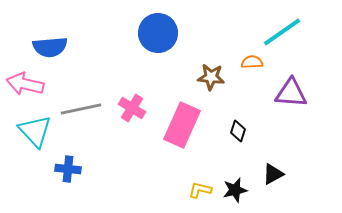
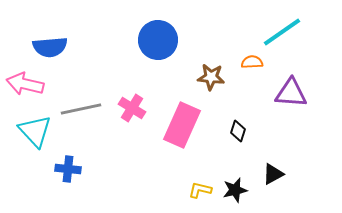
blue circle: moved 7 px down
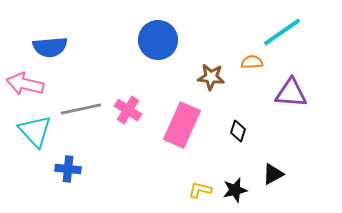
pink cross: moved 4 px left, 2 px down
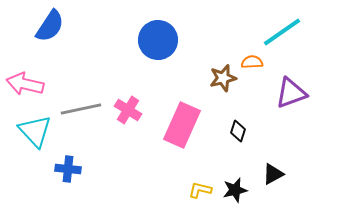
blue semicircle: moved 21 px up; rotated 52 degrees counterclockwise
brown star: moved 12 px right, 1 px down; rotated 20 degrees counterclockwise
purple triangle: rotated 24 degrees counterclockwise
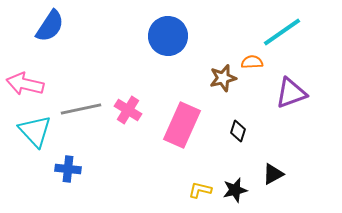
blue circle: moved 10 px right, 4 px up
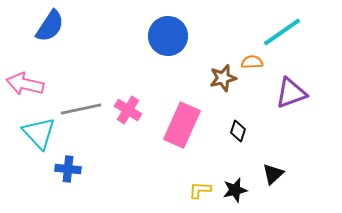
cyan triangle: moved 4 px right, 2 px down
black triangle: rotated 15 degrees counterclockwise
yellow L-shape: rotated 10 degrees counterclockwise
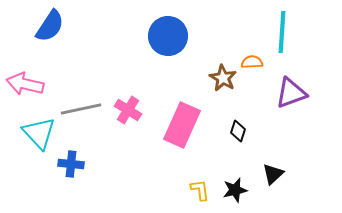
cyan line: rotated 51 degrees counterclockwise
brown star: rotated 28 degrees counterclockwise
blue cross: moved 3 px right, 5 px up
yellow L-shape: rotated 80 degrees clockwise
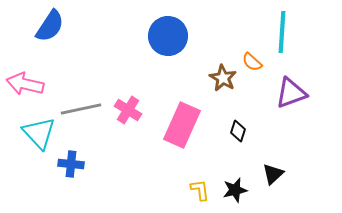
orange semicircle: rotated 135 degrees counterclockwise
